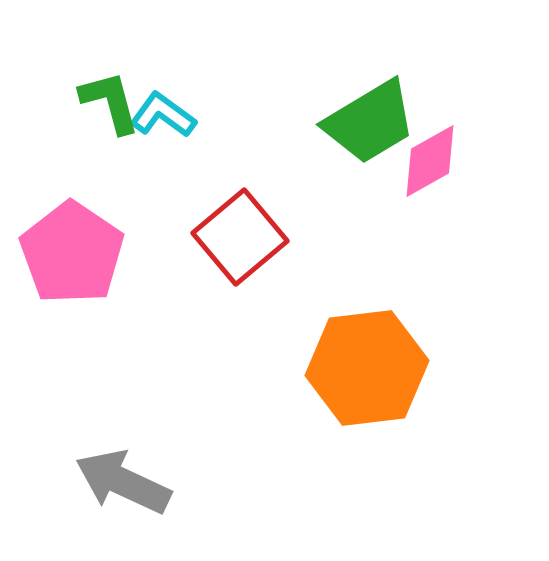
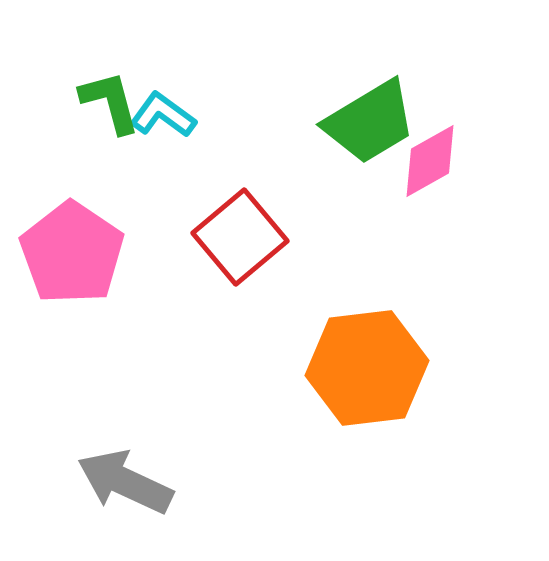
gray arrow: moved 2 px right
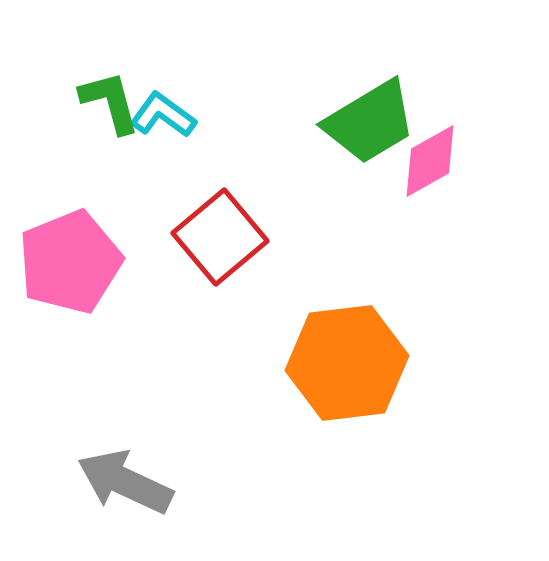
red square: moved 20 px left
pink pentagon: moved 2 px left, 9 px down; rotated 16 degrees clockwise
orange hexagon: moved 20 px left, 5 px up
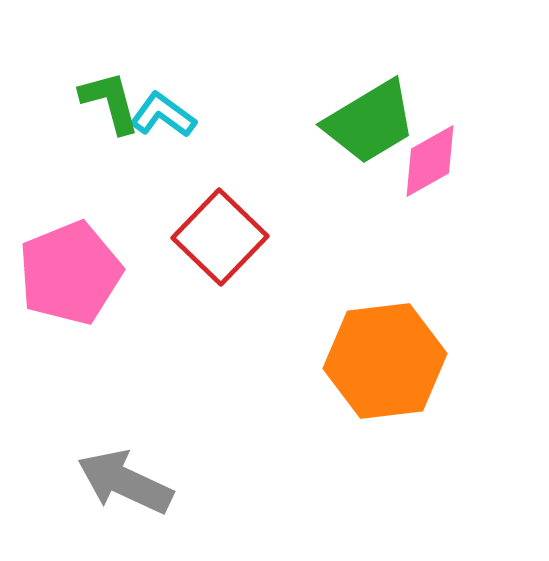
red square: rotated 6 degrees counterclockwise
pink pentagon: moved 11 px down
orange hexagon: moved 38 px right, 2 px up
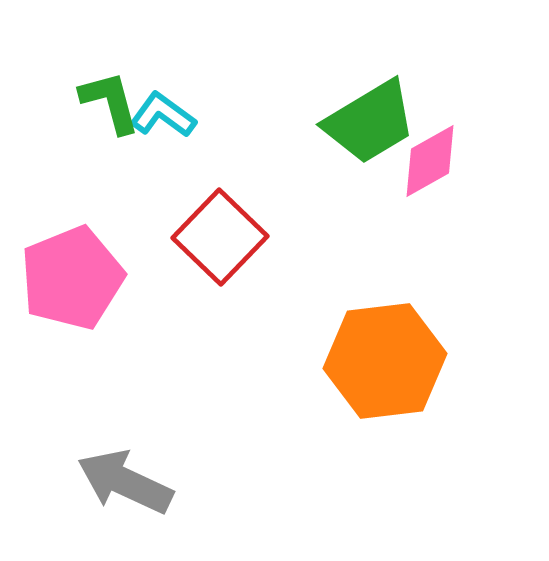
pink pentagon: moved 2 px right, 5 px down
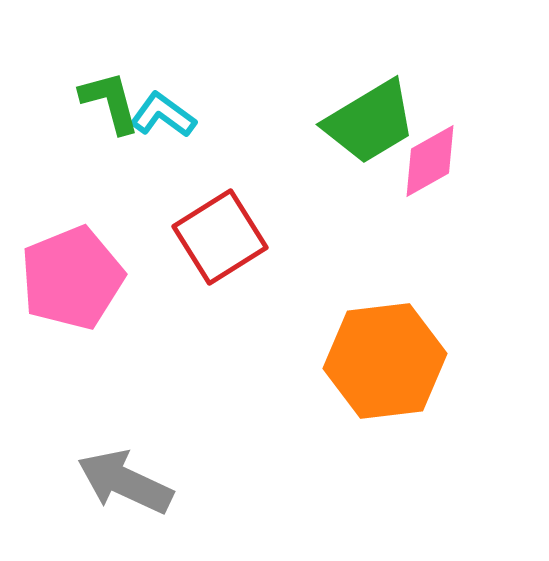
red square: rotated 14 degrees clockwise
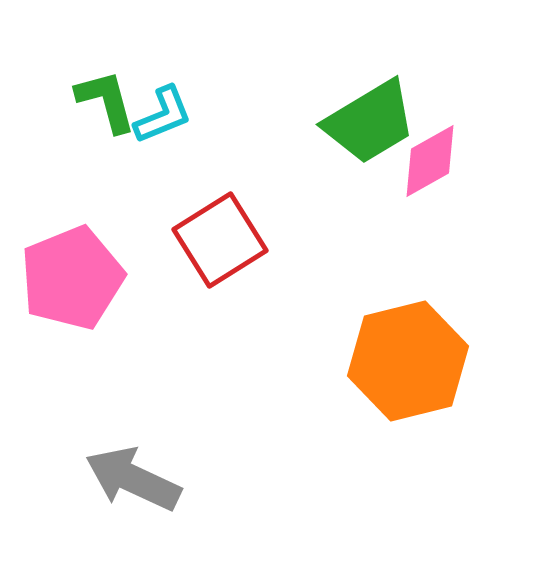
green L-shape: moved 4 px left, 1 px up
cyan L-shape: rotated 122 degrees clockwise
red square: moved 3 px down
orange hexagon: moved 23 px right; rotated 7 degrees counterclockwise
gray arrow: moved 8 px right, 3 px up
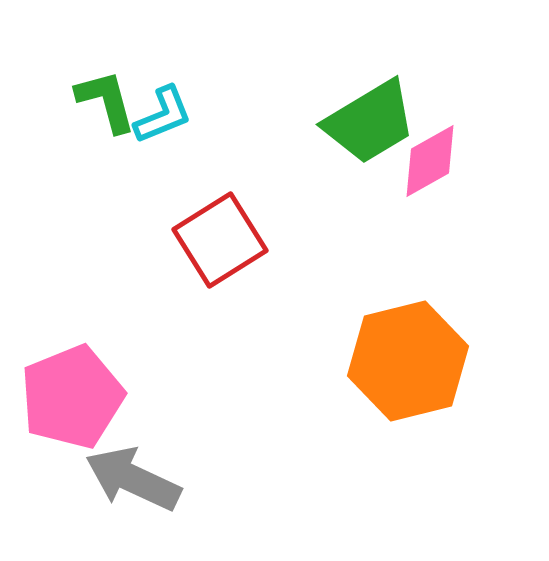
pink pentagon: moved 119 px down
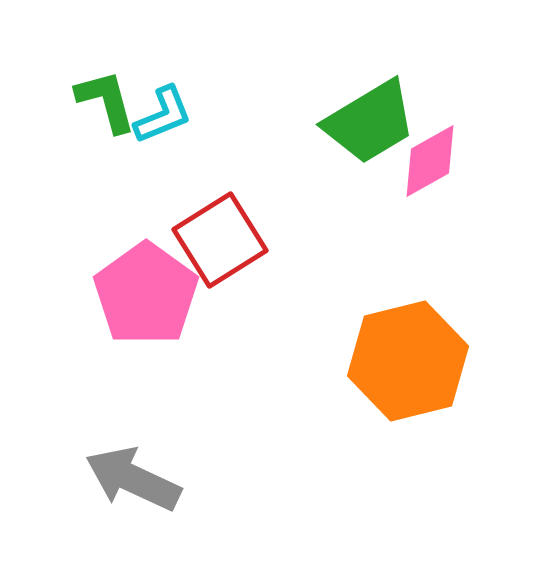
pink pentagon: moved 74 px right, 103 px up; rotated 14 degrees counterclockwise
